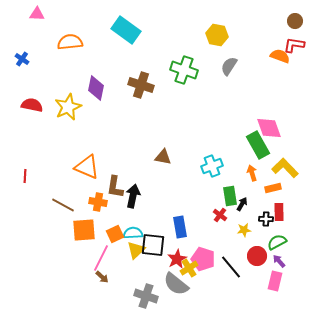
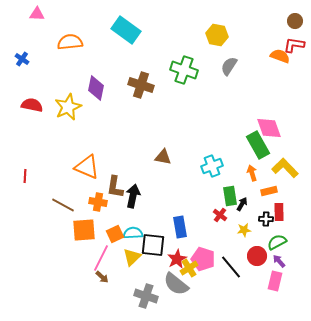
orange rectangle at (273, 188): moved 4 px left, 3 px down
yellow triangle at (136, 250): moved 4 px left, 7 px down
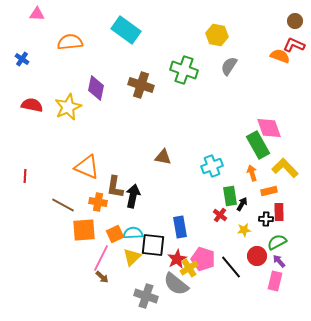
red L-shape at (294, 45): rotated 15 degrees clockwise
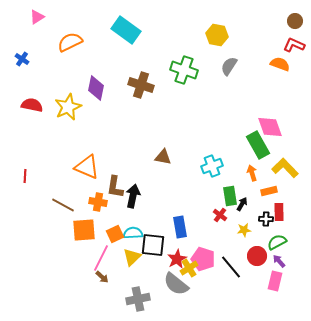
pink triangle at (37, 14): moved 3 px down; rotated 35 degrees counterclockwise
orange semicircle at (70, 42): rotated 20 degrees counterclockwise
orange semicircle at (280, 56): moved 8 px down
pink diamond at (269, 128): moved 1 px right, 1 px up
gray cross at (146, 296): moved 8 px left, 3 px down; rotated 30 degrees counterclockwise
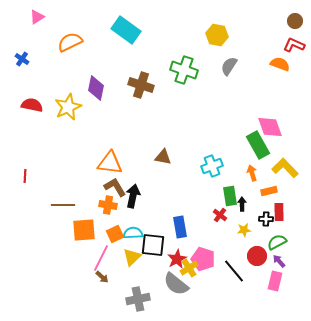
orange triangle at (87, 167): moved 23 px right, 4 px up; rotated 16 degrees counterclockwise
brown L-shape at (115, 187): rotated 140 degrees clockwise
orange cross at (98, 202): moved 10 px right, 3 px down
black arrow at (242, 204): rotated 32 degrees counterclockwise
brown line at (63, 205): rotated 30 degrees counterclockwise
black line at (231, 267): moved 3 px right, 4 px down
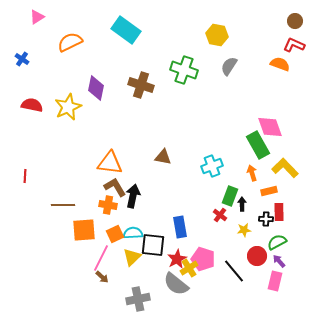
green rectangle at (230, 196): rotated 30 degrees clockwise
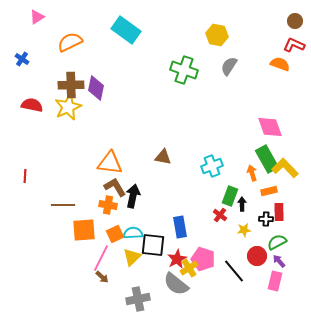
brown cross at (141, 85): moved 70 px left; rotated 20 degrees counterclockwise
green rectangle at (258, 145): moved 9 px right, 14 px down
